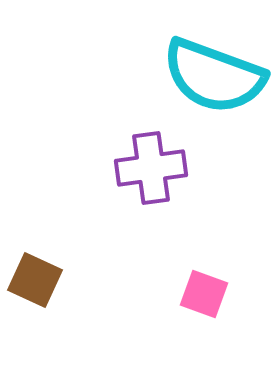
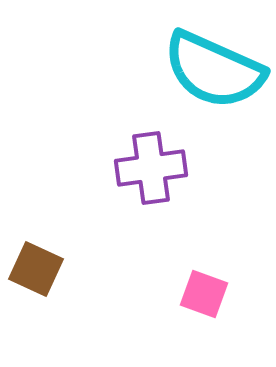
cyan semicircle: moved 6 px up; rotated 4 degrees clockwise
brown square: moved 1 px right, 11 px up
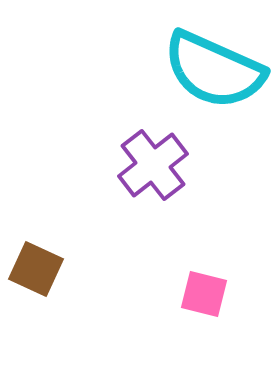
purple cross: moved 2 px right, 3 px up; rotated 30 degrees counterclockwise
pink square: rotated 6 degrees counterclockwise
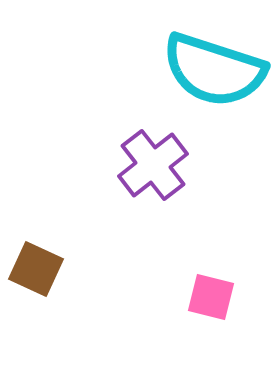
cyan semicircle: rotated 6 degrees counterclockwise
pink square: moved 7 px right, 3 px down
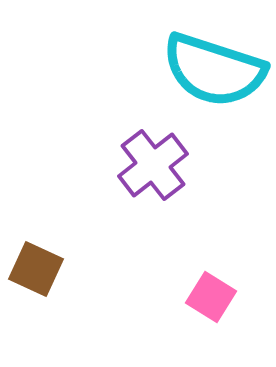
pink square: rotated 18 degrees clockwise
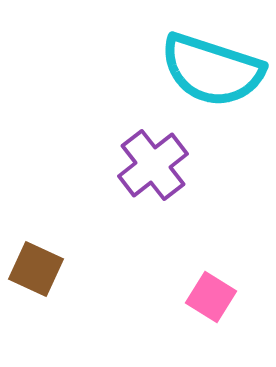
cyan semicircle: moved 2 px left
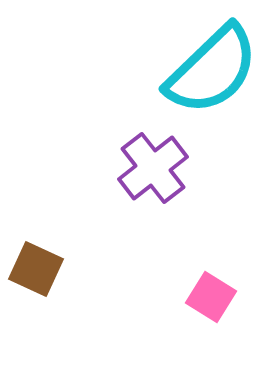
cyan semicircle: rotated 62 degrees counterclockwise
purple cross: moved 3 px down
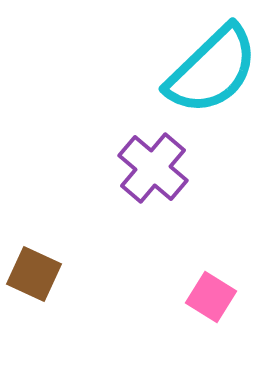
purple cross: rotated 12 degrees counterclockwise
brown square: moved 2 px left, 5 px down
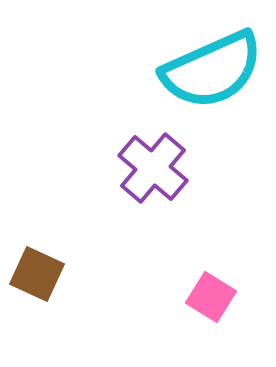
cyan semicircle: rotated 20 degrees clockwise
brown square: moved 3 px right
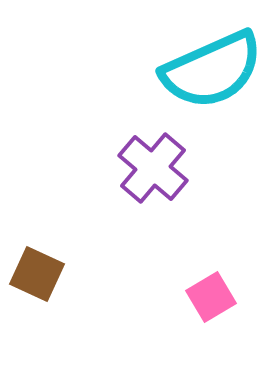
pink square: rotated 27 degrees clockwise
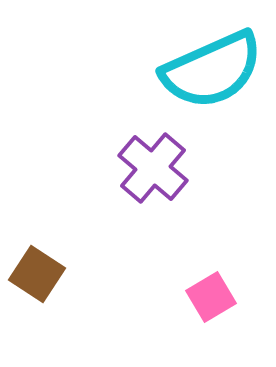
brown square: rotated 8 degrees clockwise
